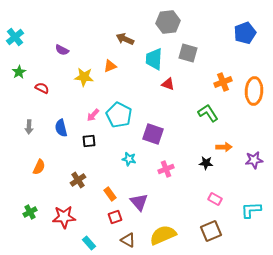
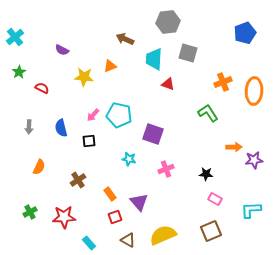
cyan pentagon: rotated 15 degrees counterclockwise
orange arrow: moved 10 px right
black star: moved 11 px down
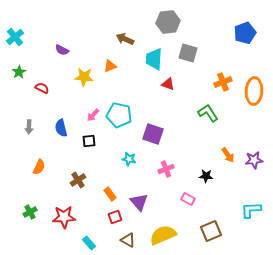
orange arrow: moved 6 px left, 8 px down; rotated 56 degrees clockwise
black star: moved 2 px down
pink rectangle: moved 27 px left
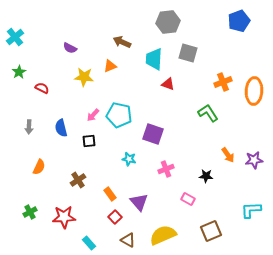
blue pentagon: moved 6 px left, 12 px up
brown arrow: moved 3 px left, 3 px down
purple semicircle: moved 8 px right, 2 px up
red square: rotated 24 degrees counterclockwise
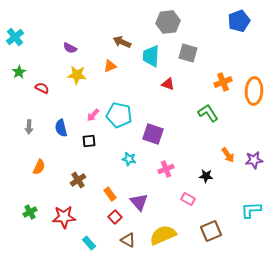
cyan trapezoid: moved 3 px left, 3 px up
yellow star: moved 7 px left, 2 px up
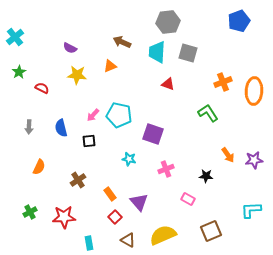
cyan trapezoid: moved 6 px right, 4 px up
cyan rectangle: rotated 32 degrees clockwise
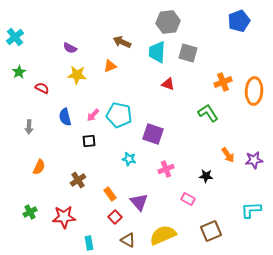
blue semicircle: moved 4 px right, 11 px up
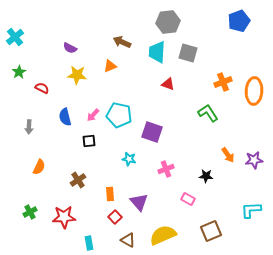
purple square: moved 1 px left, 2 px up
orange rectangle: rotated 32 degrees clockwise
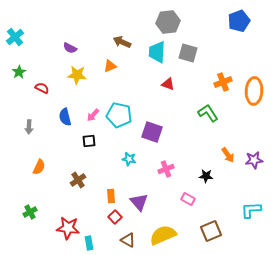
orange rectangle: moved 1 px right, 2 px down
red star: moved 4 px right, 11 px down; rotated 10 degrees clockwise
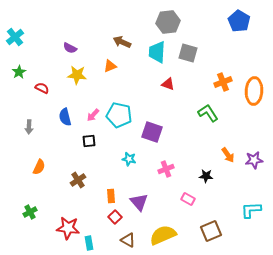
blue pentagon: rotated 20 degrees counterclockwise
